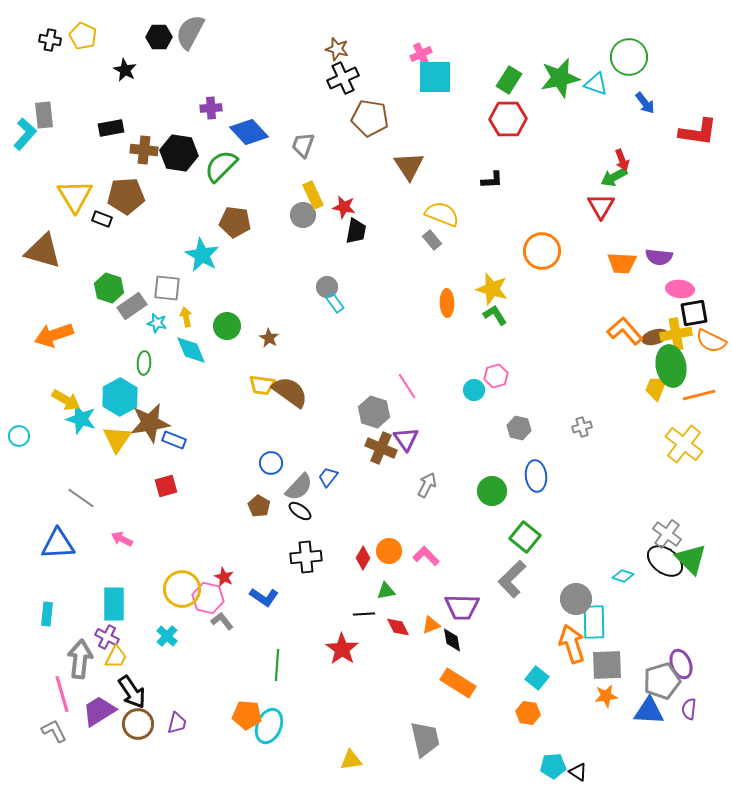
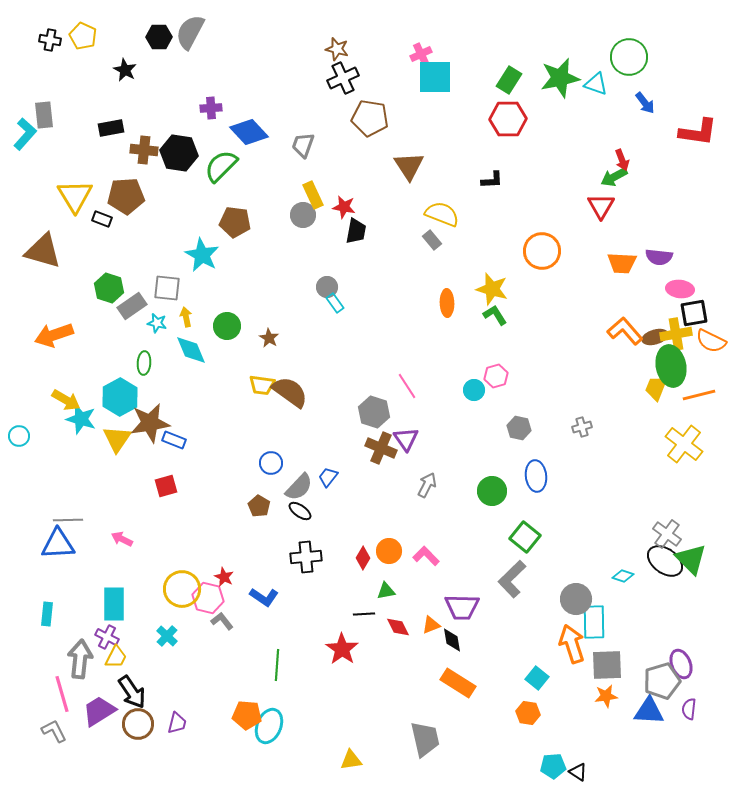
gray line at (81, 498): moved 13 px left, 22 px down; rotated 36 degrees counterclockwise
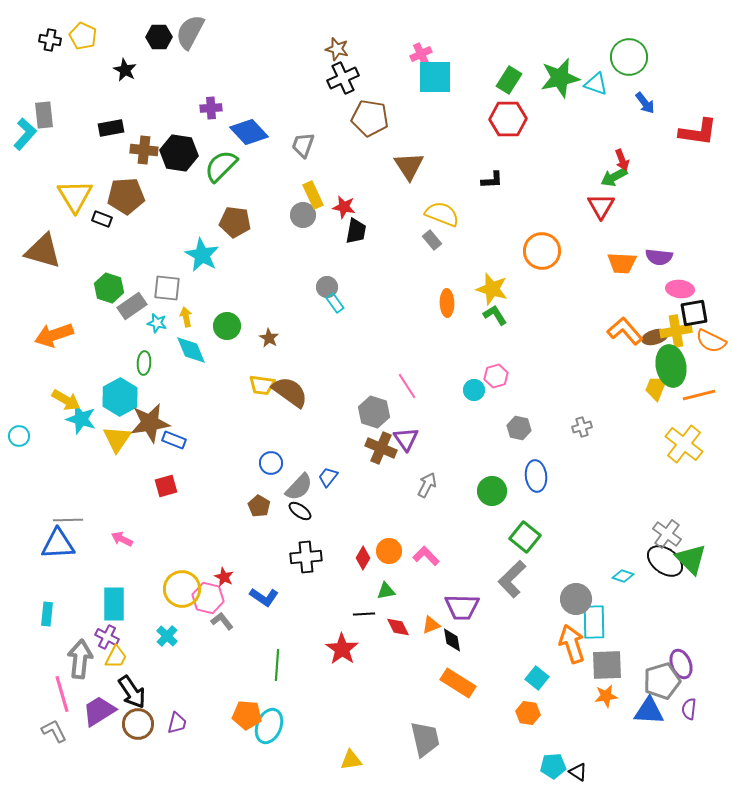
yellow cross at (676, 334): moved 3 px up
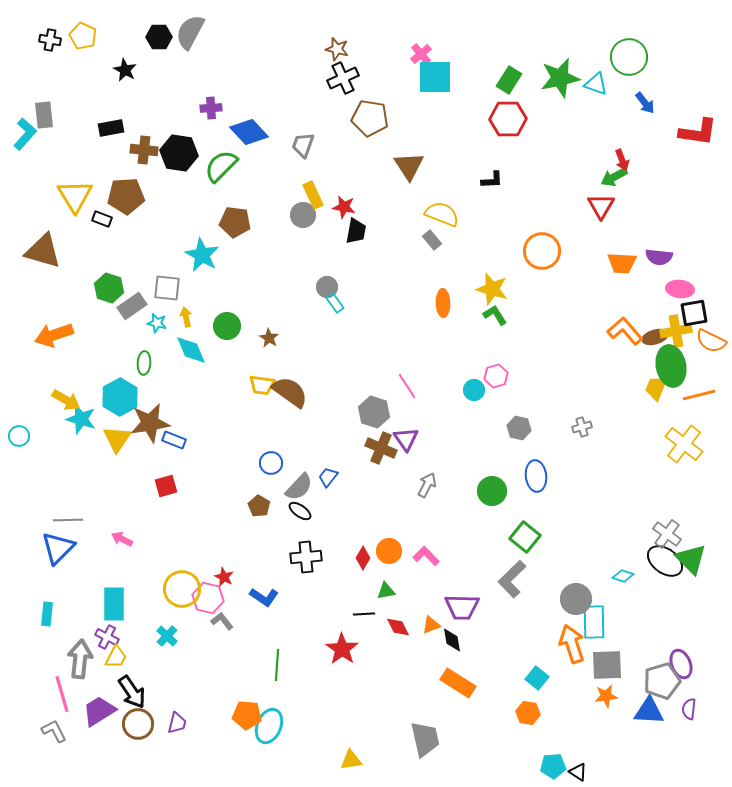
pink cross at (421, 54): rotated 15 degrees counterclockwise
orange ellipse at (447, 303): moved 4 px left
blue triangle at (58, 544): moved 4 px down; rotated 42 degrees counterclockwise
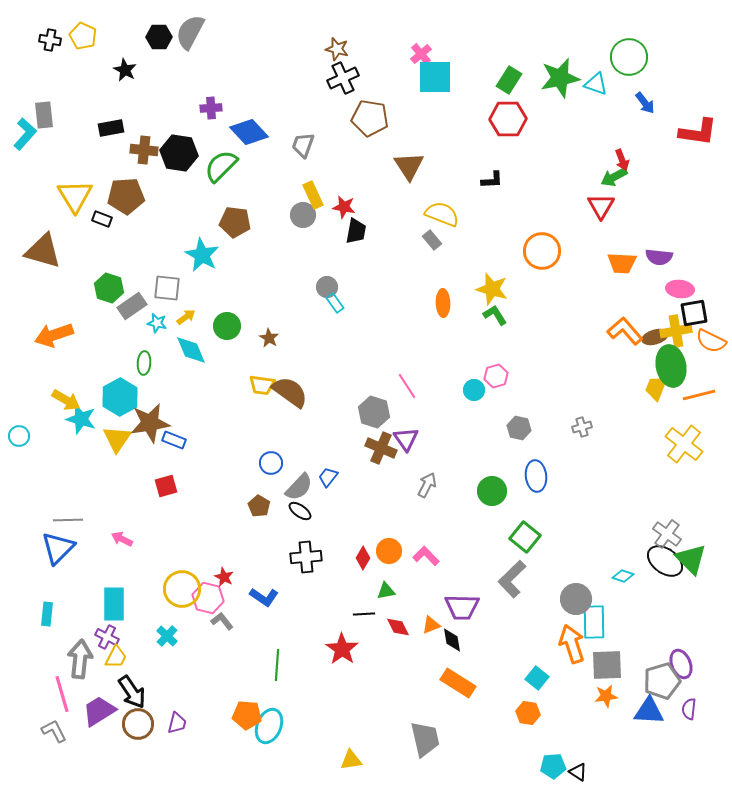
yellow arrow at (186, 317): rotated 66 degrees clockwise
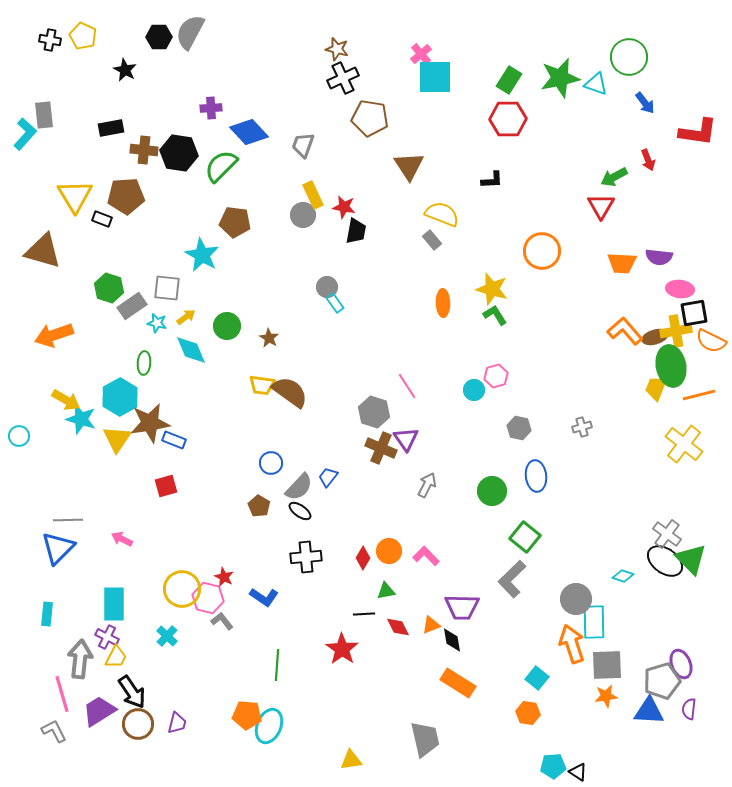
red arrow at (622, 160): moved 26 px right
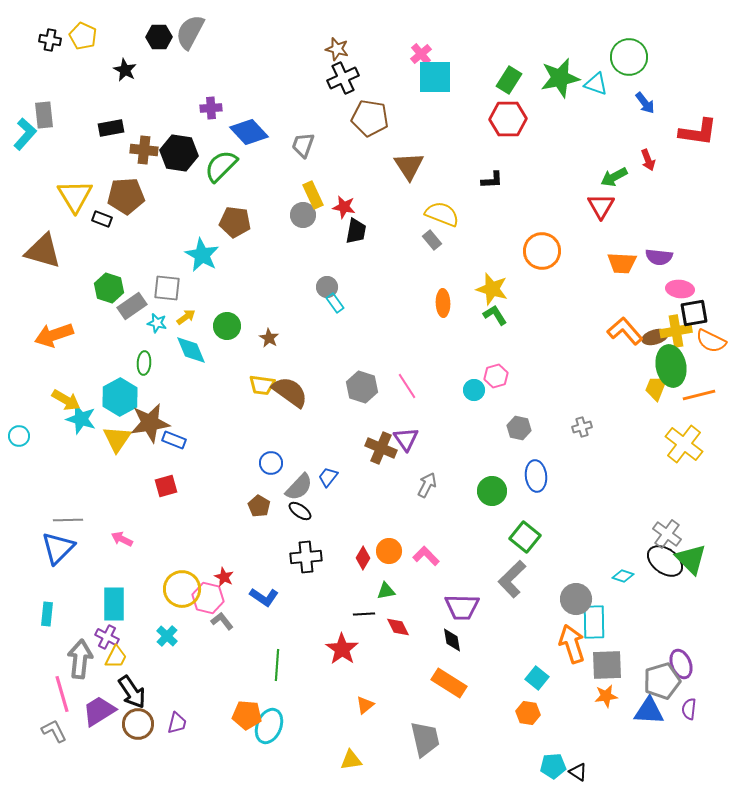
gray hexagon at (374, 412): moved 12 px left, 25 px up
orange triangle at (431, 625): moved 66 px left, 80 px down; rotated 18 degrees counterclockwise
orange rectangle at (458, 683): moved 9 px left
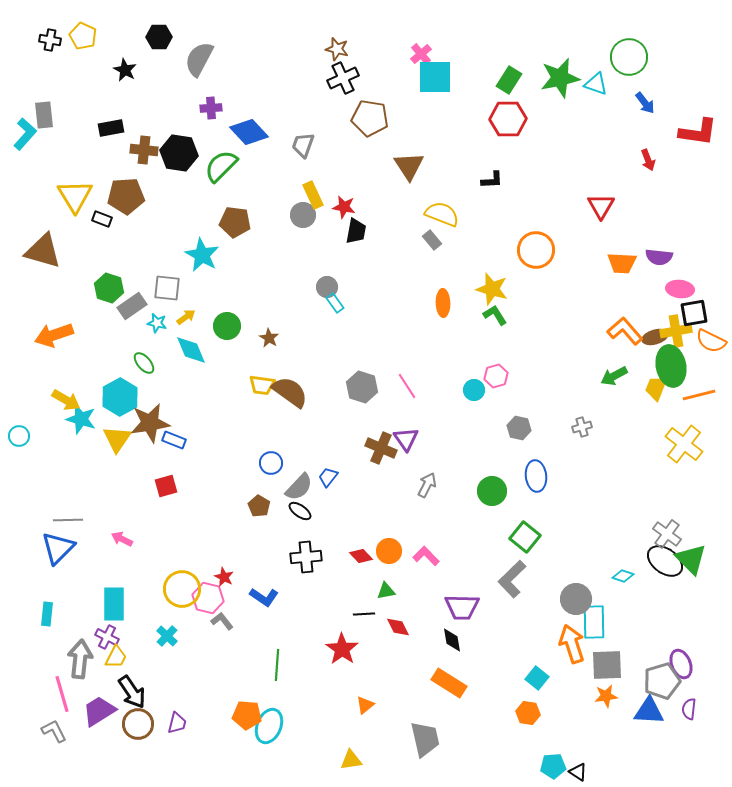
gray semicircle at (190, 32): moved 9 px right, 27 px down
green arrow at (614, 177): moved 199 px down
orange circle at (542, 251): moved 6 px left, 1 px up
green ellipse at (144, 363): rotated 45 degrees counterclockwise
red diamond at (363, 558): moved 2 px left, 2 px up; rotated 75 degrees counterclockwise
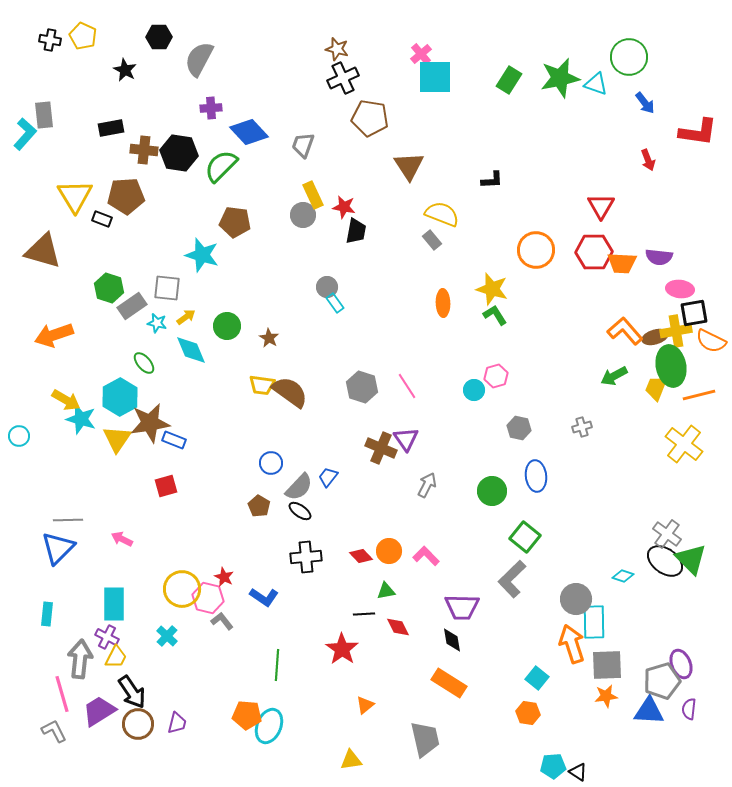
red hexagon at (508, 119): moved 86 px right, 133 px down
cyan star at (202, 255): rotated 12 degrees counterclockwise
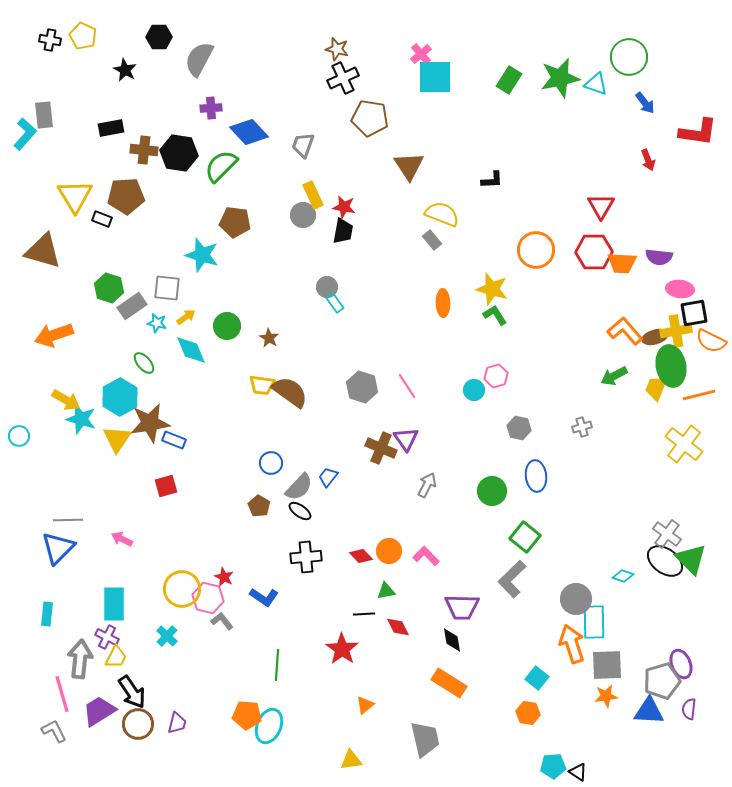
black trapezoid at (356, 231): moved 13 px left
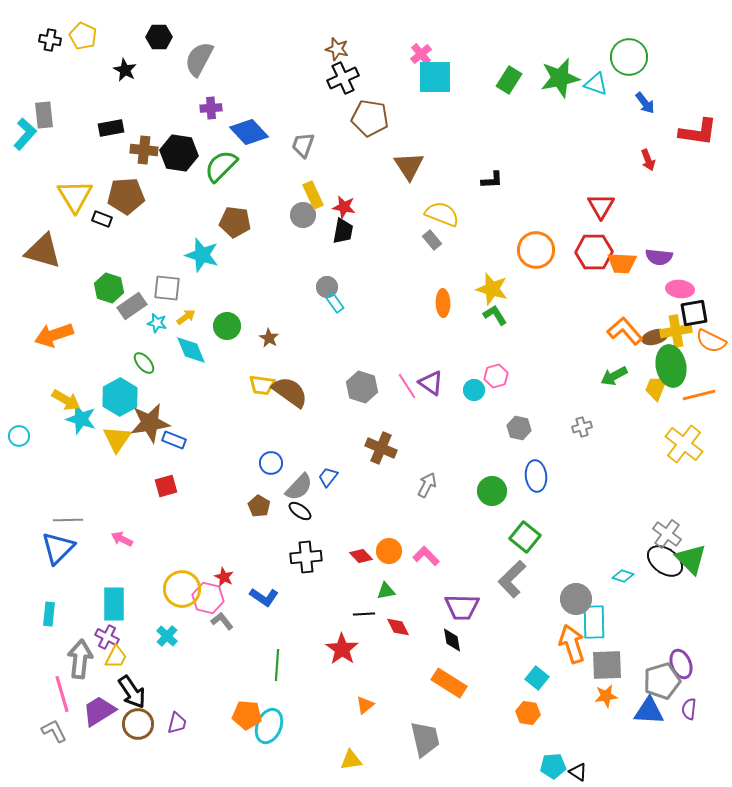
purple triangle at (406, 439): moved 25 px right, 56 px up; rotated 20 degrees counterclockwise
cyan rectangle at (47, 614): moved 2 px right
